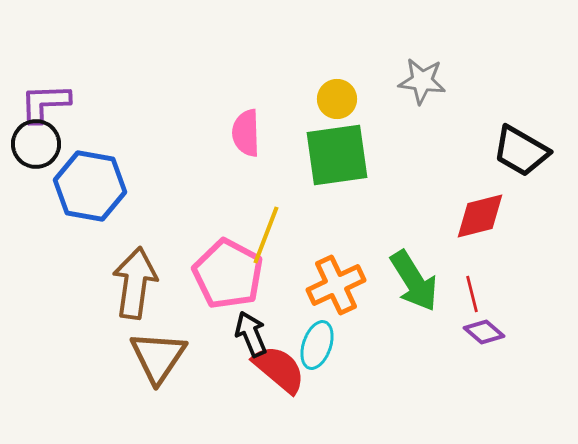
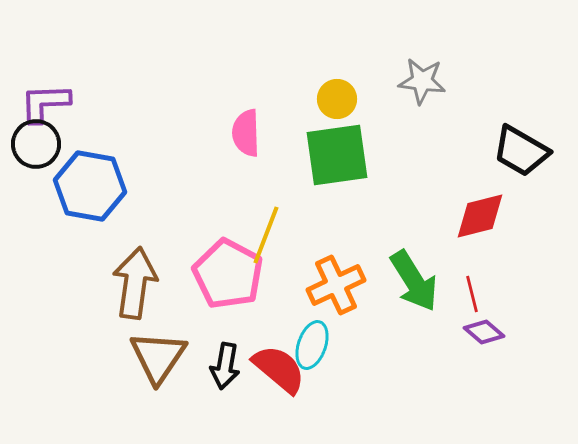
black arrow: moved 26 px left, 32 px down; rotated 147 degrees counterclockwise
cyan ellipse: moved 5 px left
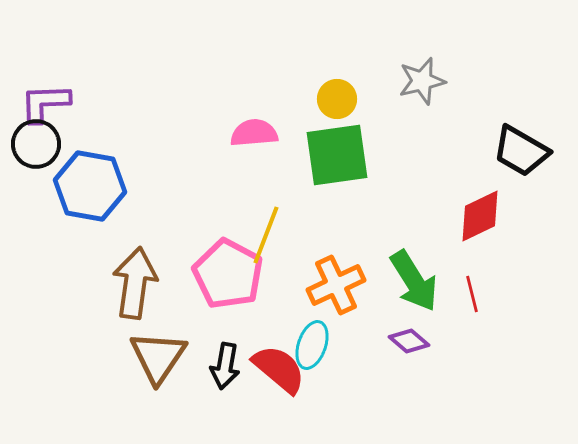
gray star: rotated 21 degrees counterclockwise
pink semicircle: moved 8 px right; rotated 87 degrees clockwise
red diamond: rotated 12 degrees counterclockwise
purple diamond: moved 75 px left, 9 px down
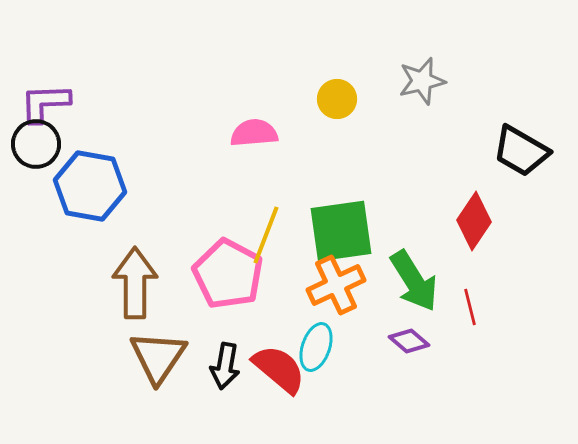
green square: moved 4 px right, 76 px down
red diamond: moved 6 px left, 5 px down; rotated 30 degrees counterclockwise
brown arrow: rotated 8 degrees counterclockwise
red line: moved 2 px left, 13 px down
cyan ellipse: moved 4 px right, 2 px down
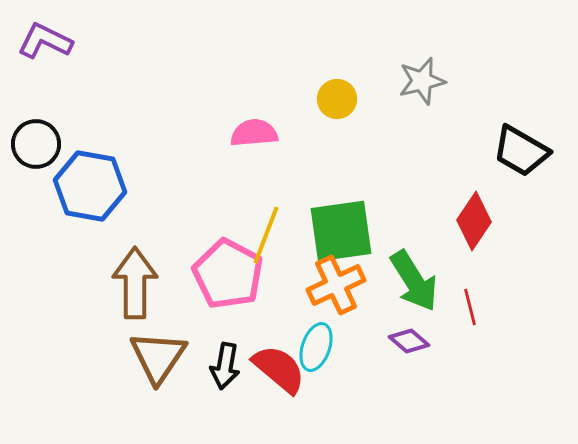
purple L-shape: moved 62 px up; rotated 28 degrees clockwise
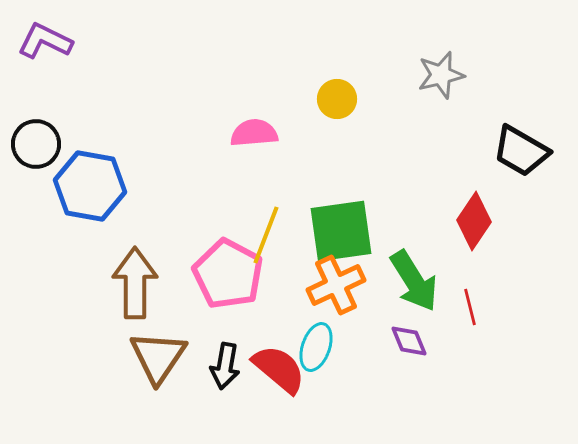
gray star: moved 19 px right, 6 px up
purple diamond: rotated 27 degrees clockwise
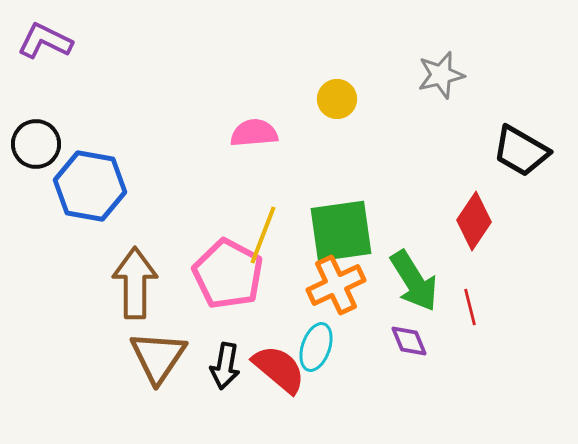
yellow line: moved 3 px left
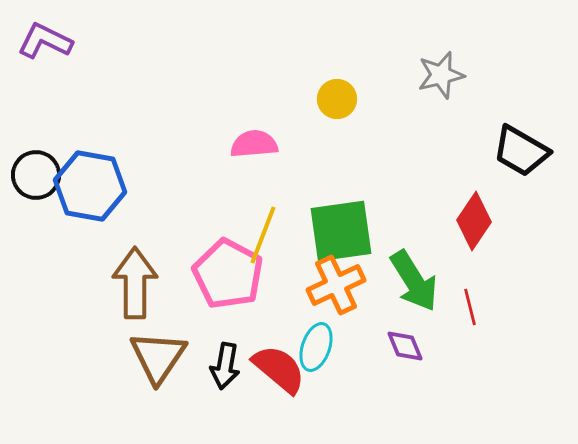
pink semicircle: moved 11 px down
black circle: moved 31 px down
purple diamond: moved 4 px left, 5 px down
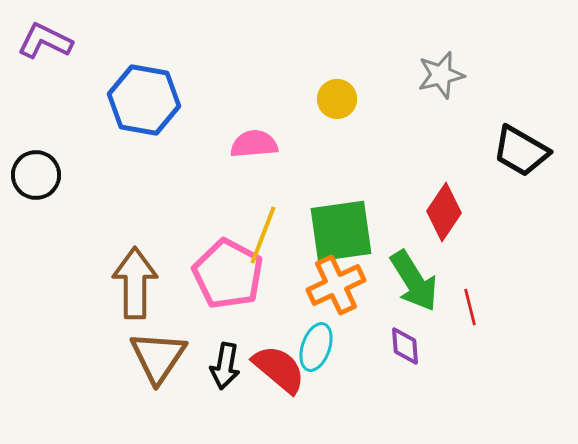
blue hexagon: moved 54 px right, 86 px up
red diamond: moved 30 px left, 9 px up
purple diamond: rotated 18 degrees clockwise
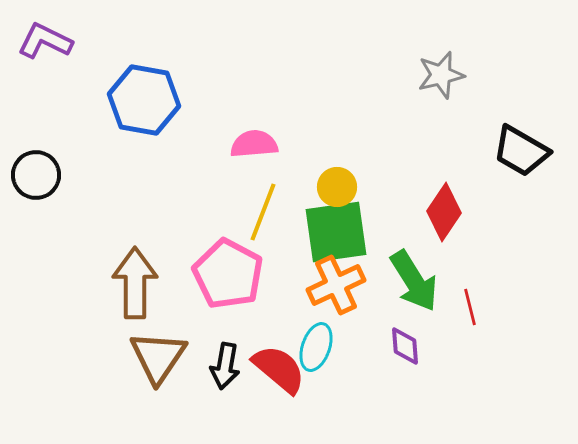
yellow circle: moved 88 px down
green square: moved 5 px left, 1 px down
yellow line: moved 23 px up
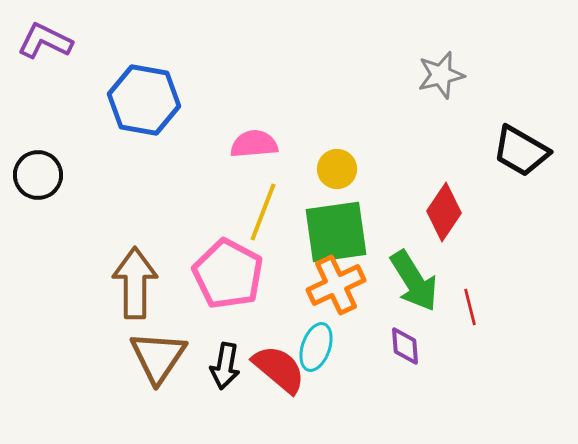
black circle: moved 2 px right
yellow circle: moved 18 px up
